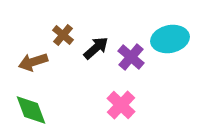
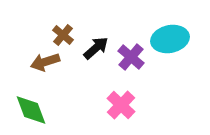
brown arrow: moved 12 px right
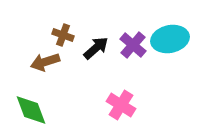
brown cross: rotated 20 degrees counterclockwise
purple cross: moved 2 px right, 12 px up
pink cross: rotated 12 degrees counterclockwise
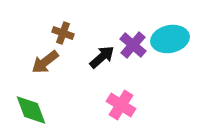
brown cross: moved 2 px up
black arrow: moved 6 px right, 9 px down
brown arrow: rotated 20 degrees counterclockwise
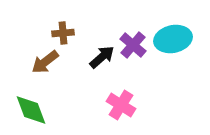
brown cross: rotated 25 degrees counterclockwise
cyan ellipse: moved 3 px right
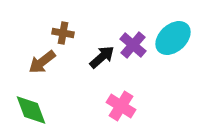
brown cross: rotated 15 degrees clockwise
cyan ellipse: moved 1 px up; rotated 30 degrees counterclockwise
brown arrow: moved 3 px left
pink cross: moved 1 px down
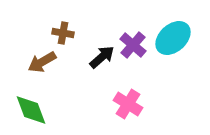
brown arrow: rotated 8 degrees clockwise
pink cross: moved 7 px right, 2 px up
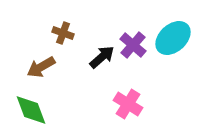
brown cross: rotated 10 degrees clockwise
brown arrow: moved 1 px left, 5 px down
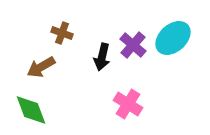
brown cross: moved 1 px left
black arrow: rotated 144 degrees clockwise
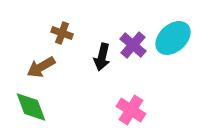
pink cross: moved 3 px right, 6 px down
green diamond: moved 3 px up
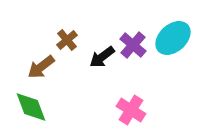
brown cross: moved 5 px right, 7 px down; rotated 30 degrees clockwise
black arrow: rotated 40 degrees clockwise
brown arrow: rotated 8 degrees counterclockwise
